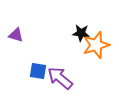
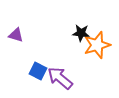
orange star: moved 1 px right
blue square: rotated 18 degrees clockwise
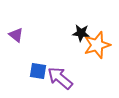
purple triangle: rotated 21 degrees clockwise
blue square: rotated 18 degrees counterclockwise
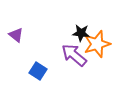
orange star: moved 1 px up
blue square: rotated 24 degrees clockwise
purple arrow: moved 14 px right, 23 px up
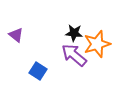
black star: moved 7 px left
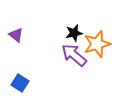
black star: rotated 18 degrees counterclockwise
blue square: moved 18 px left, 12 px down
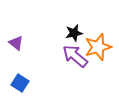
purple triangle: moved 8 px down
orange star: moved 1 px right, 3 px down
purple arrow: moved 1 px right, 1 px down
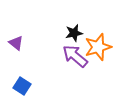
blue square: moved 2 px right, 3 px down
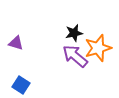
purple triangle: rotated 21 degrees counterclockwise
orange star: moved 1 px down
blue square: moved 1 px left, 1 px up
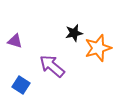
purple triangle: moved 1 px left, 2 px up
purple arrow: moved 23 px left, 10 px down
